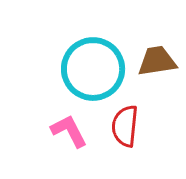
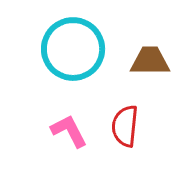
brown trapezoid: moved 7 px left; rotated 9 degrees clockwise
cyan circle: moved 20 px left, 20 px up
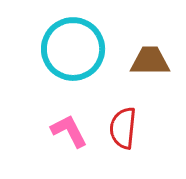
red semicircle: moved 2 px left, 2 px down
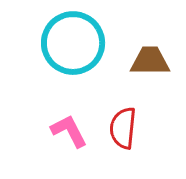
cyan circle: moved 6 px up
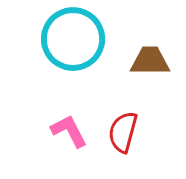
cyan circle: moved 4 px up
red semicircle: moved 4 px down; rotated 9 degrees clockwise
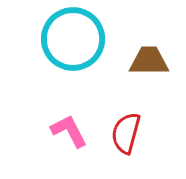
brown trapezoid: moved 1 px left
red semicircle: moved 3 px right, 1 px down
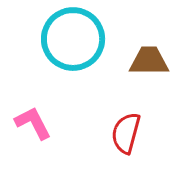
pink L-shape: moved 36 px left, 8 px up
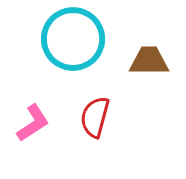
pink L-shape: rotated 84 degrees clockwise
red semicircle: moved 31 px left, 16 px up
